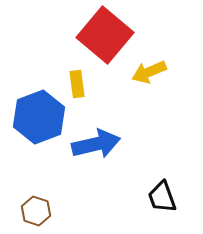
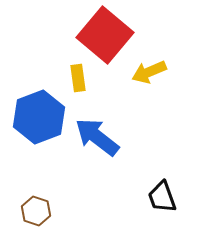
yellow rectangle: moved 1 px right, 6 px up
blue arrow: moved 1 px right, 7 px up; rotated 129 degrees counterclockwise
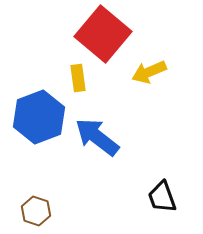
red square: moved 2 px left, 1 px up
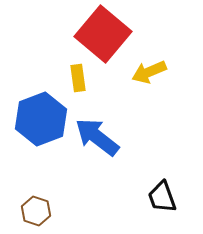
blue hexagon: moved 2 px right, 2 px down
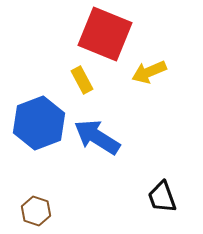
red square: moved 2 px right; rotated 18 degrees counterclockwise
yellow rectangle: moved 4 px right, 2 px down; rotated 20 degrees counterclockwise
blue hexagon: moved 2 px left, 4 px down
blue arrow: rotated 6 degrees counterclockwise
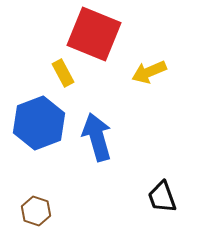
red square: moved 11 px left
yellow rectangle: moved 19 px left, 7 px up
blue arrow: rotated 42 degrees clockwise
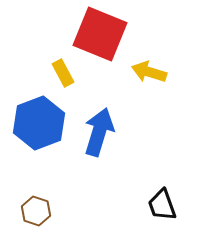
red square: moved 6 px right
yellow arrow: rotated 40 degrees clockwise
blue arrow: moved 2 px right, 5 px up; rotated 33 degrees clockwise
black trapezoid: moved 8 px down
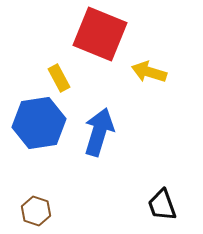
yellow rectangle: moved 4 px left, 5 px down
blue hexagon: rotated 12 degrees clockwise
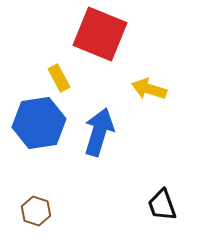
yellow arrow: moved 17 px down
